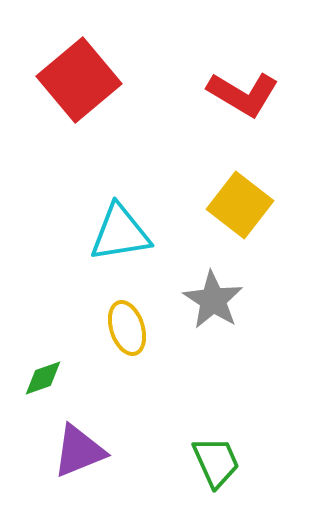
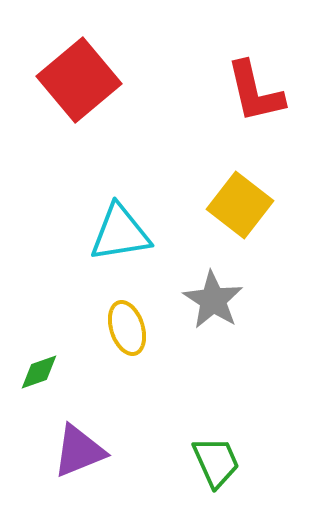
red L-shape: moved 12 px right, 2 px up; rotated 46 degrees clockwise
green diamond: moved 4 px left, 6 px up
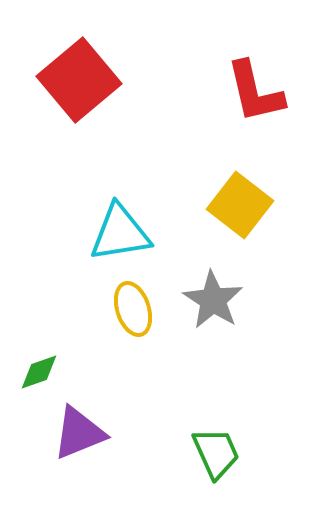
yellow ellipse: moved 6 px right, 19 px up
purple triangle: moved 18 px up
green trapezoid: moved 9 px up
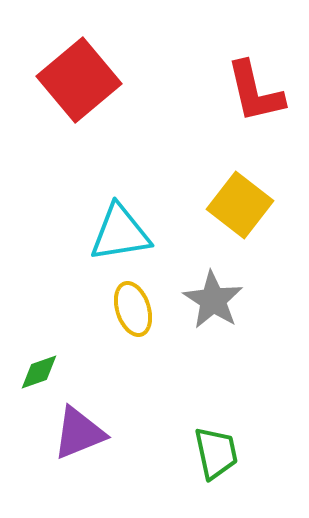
green trapezoid: rotated 12 degrees clockwise
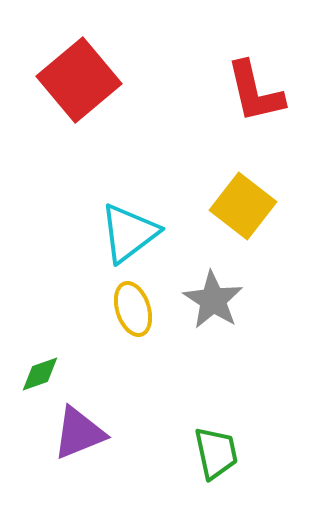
yellow square: moved 3 px right, 1 px down
cyan triangle: moved 9 px right; rotated 28 degrees counterclockwise
green diamond: moved 1 px right, 2 px down
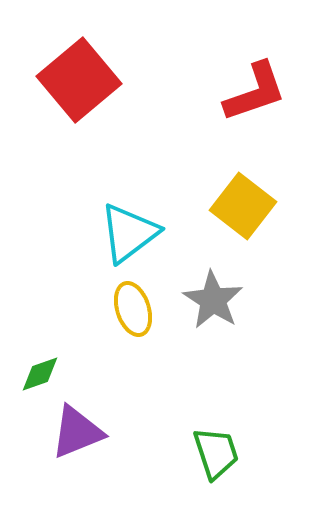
red L-shape: rotated 96 degrees counterclockwise
purple triangle: moved 2 px left, 1 px up
green trapezoid: rotated 6 degrees counterclockwise
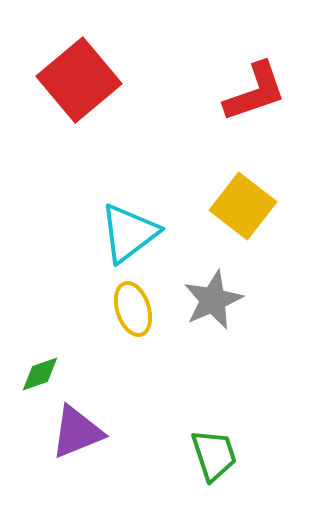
gray star: rotated 16 degrees clockwise
green trapezoid: moved 2 px left, 2 px down
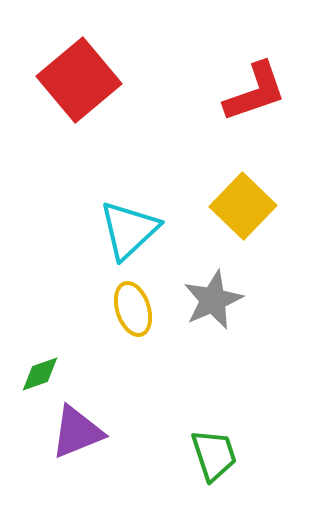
yellow square: rotated 6 degrees clockwise
cyan triangle: moved 3 px up; rotated 6 degrees counterclockwise
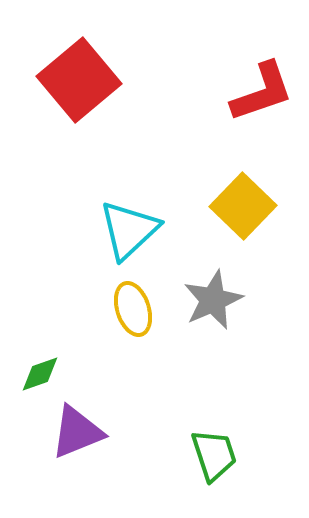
red L-shape: moved 7 px right
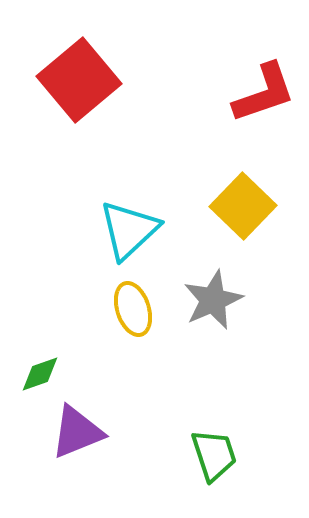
red L-shape: moved 2 px right, 1 px down
